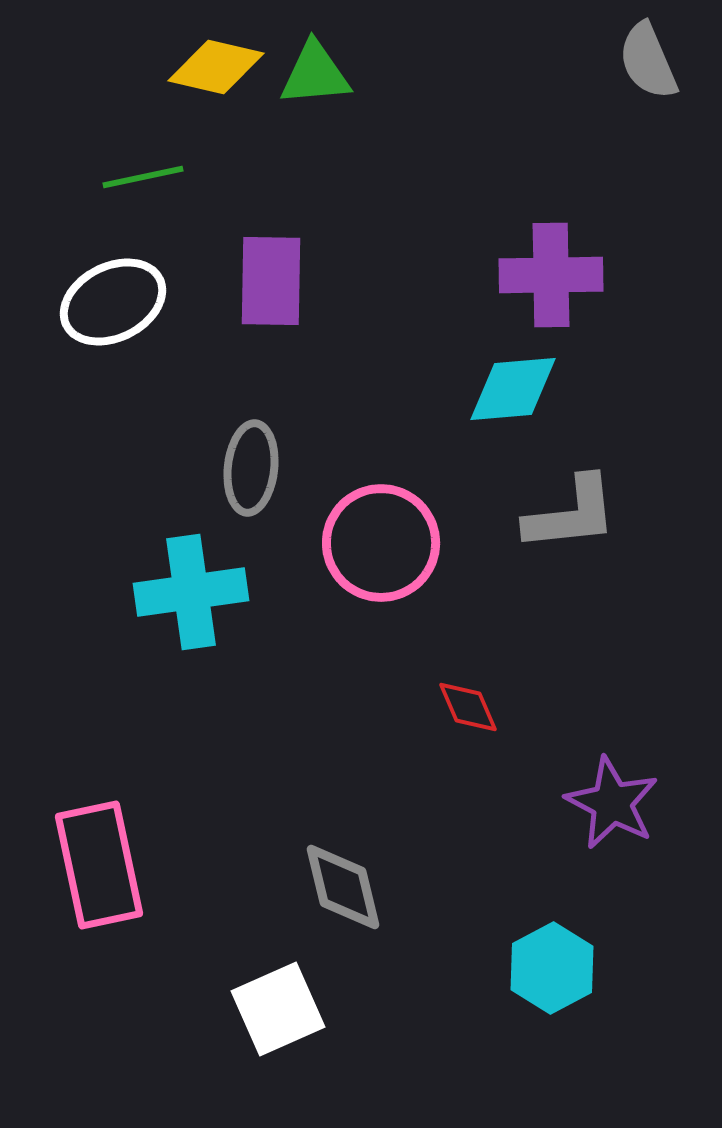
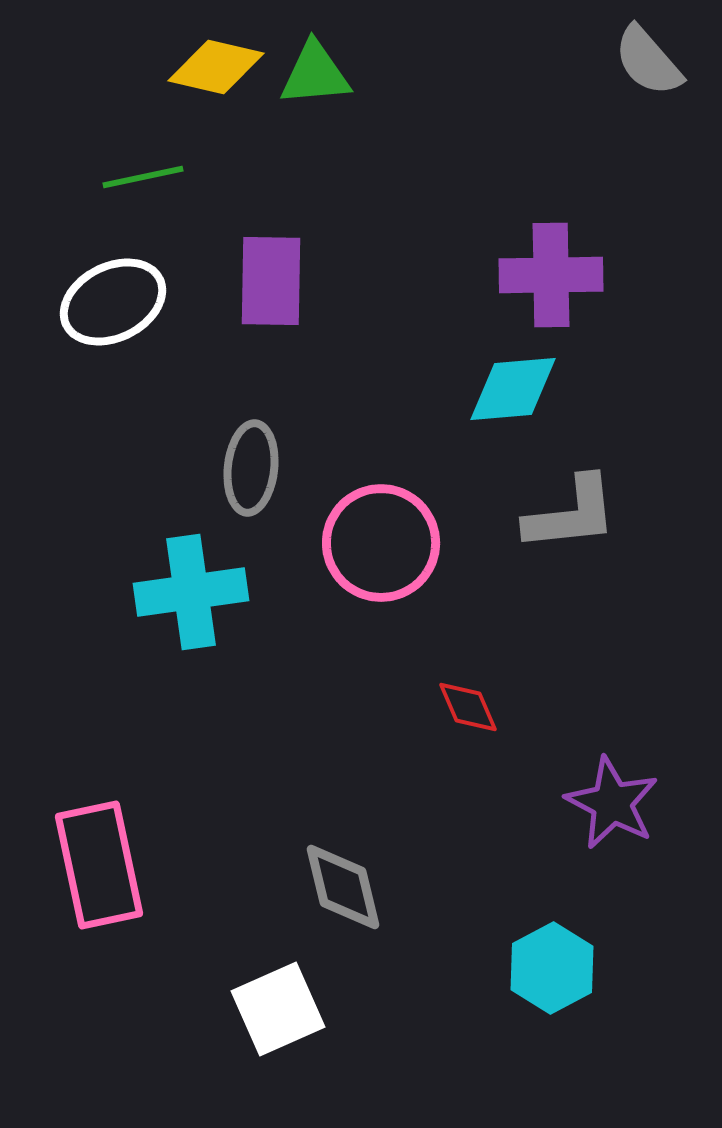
gray semicircle: rotated 18 degrees counterclockwise
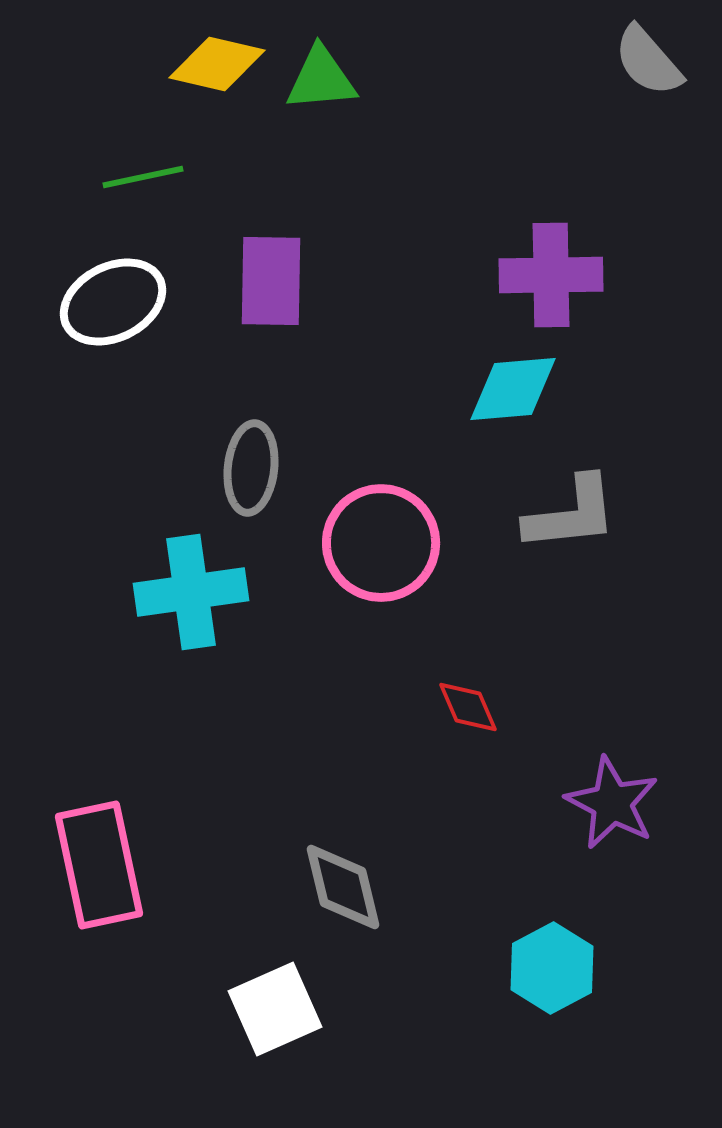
yellow diamond: moved 1 px right, 3 px up
green triangle: moved 6 px right, 5 px down
white square: moved 3 px left
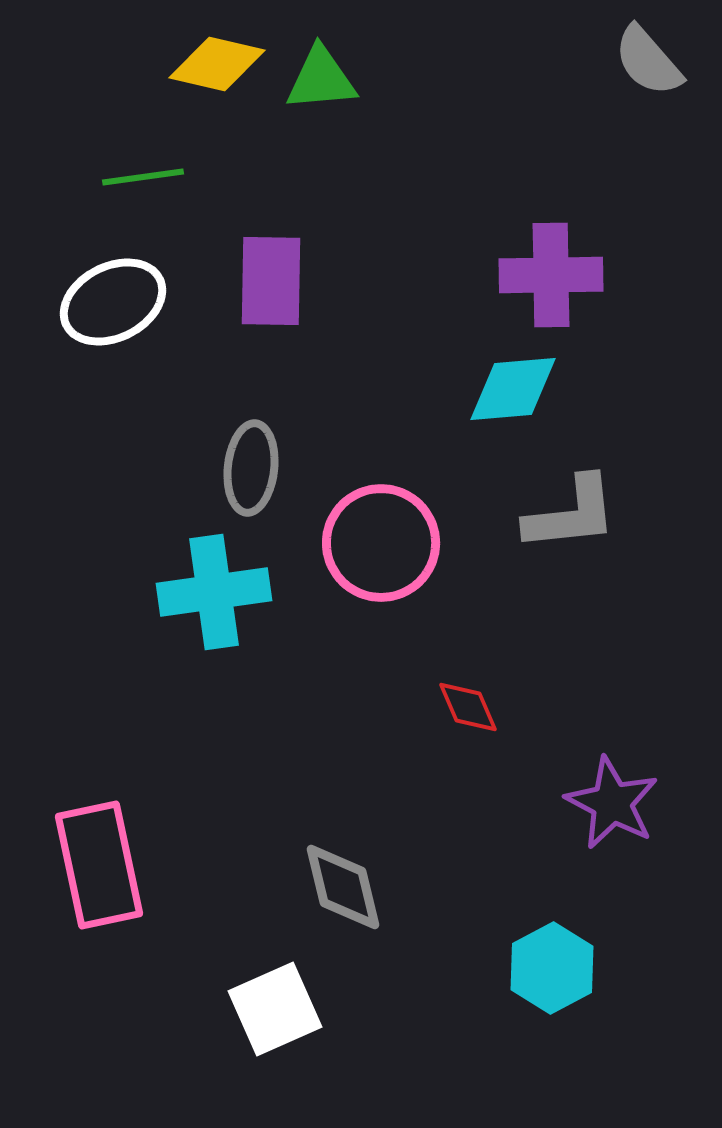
green line: rotated 4 degrees clockwise
cyan cross: moved 23 px right
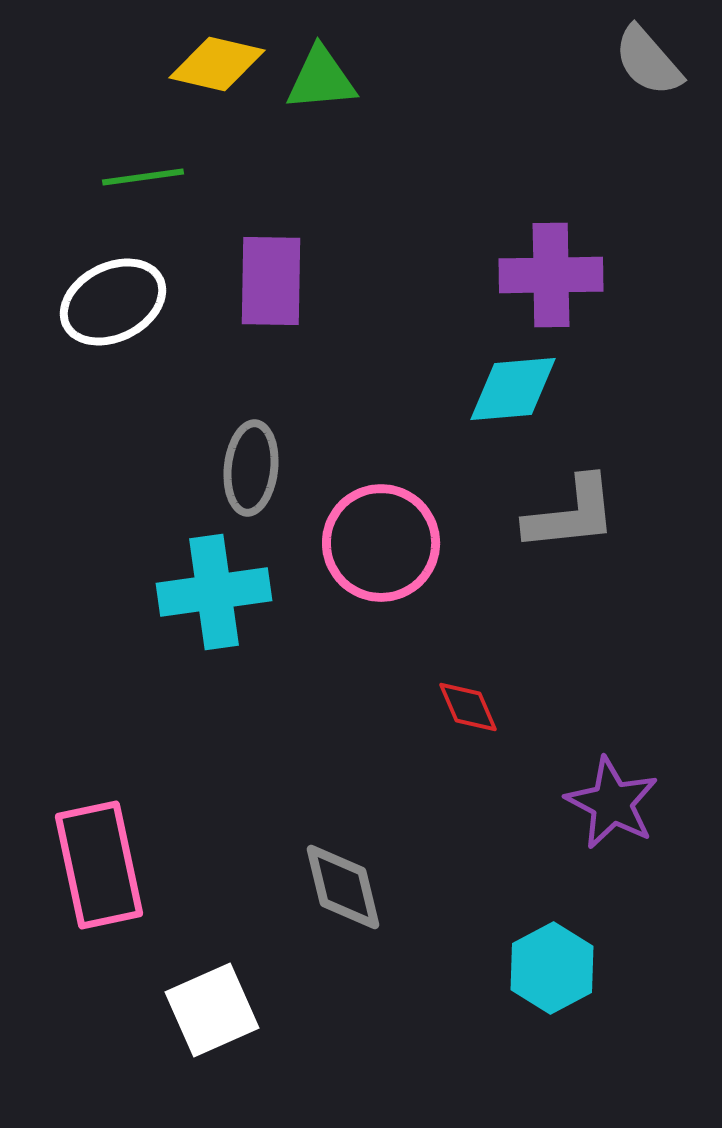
white square: moved 63 px left, 1 px down
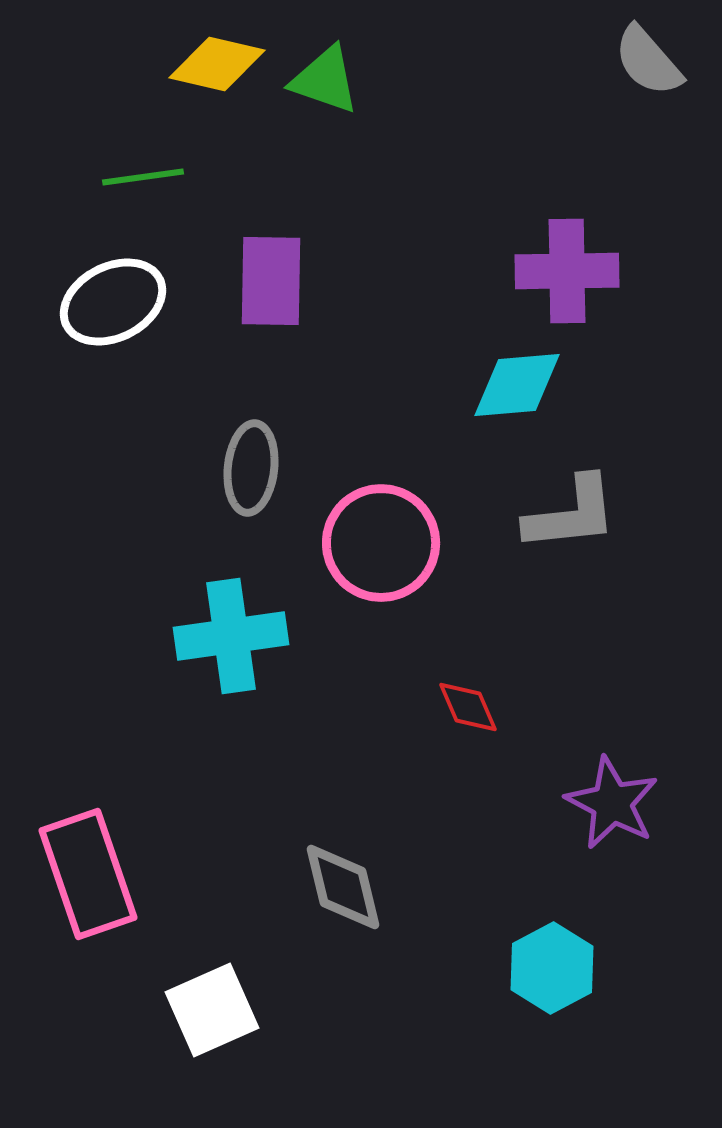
green triangle: moved 4 px right, 1 px down; rotated 24 degrees clockwise
purple cross: moved 16 px right, 4 px up
cyan diamond: moved 4 px right, 4 px up
cyan cross: moved 17 px right, 44 px down
pink rectangle: moved 11 px left, 9 px down; rotated 7 degrees counterclockwise
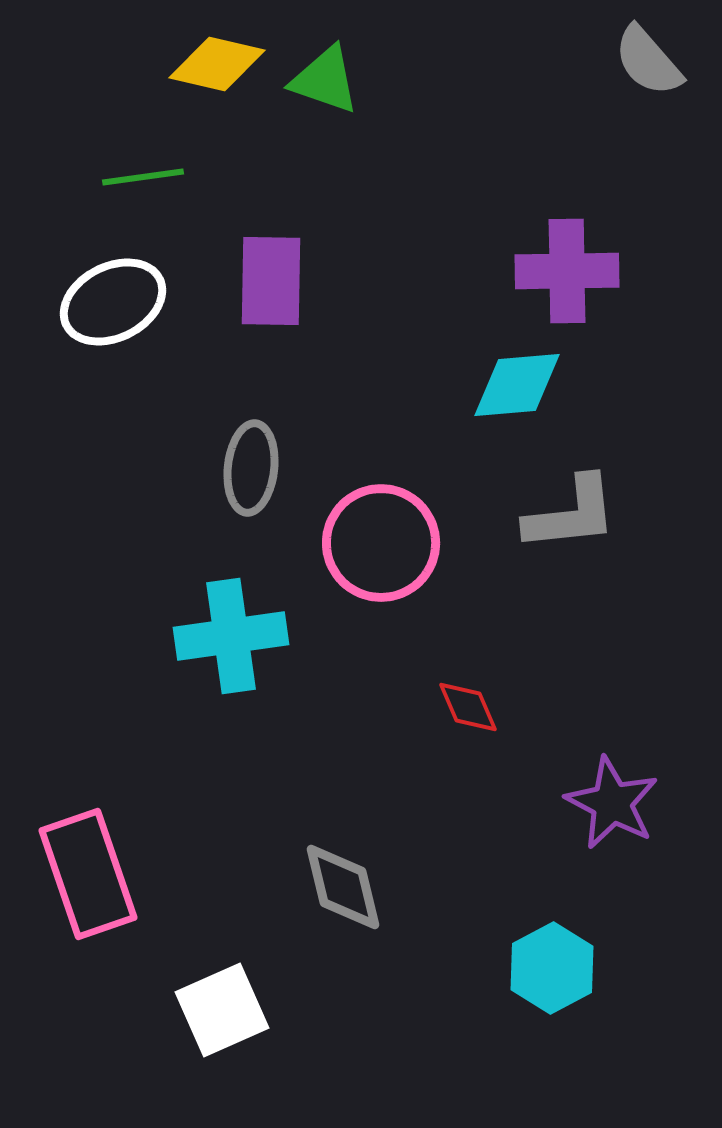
white square: moved 10 px right
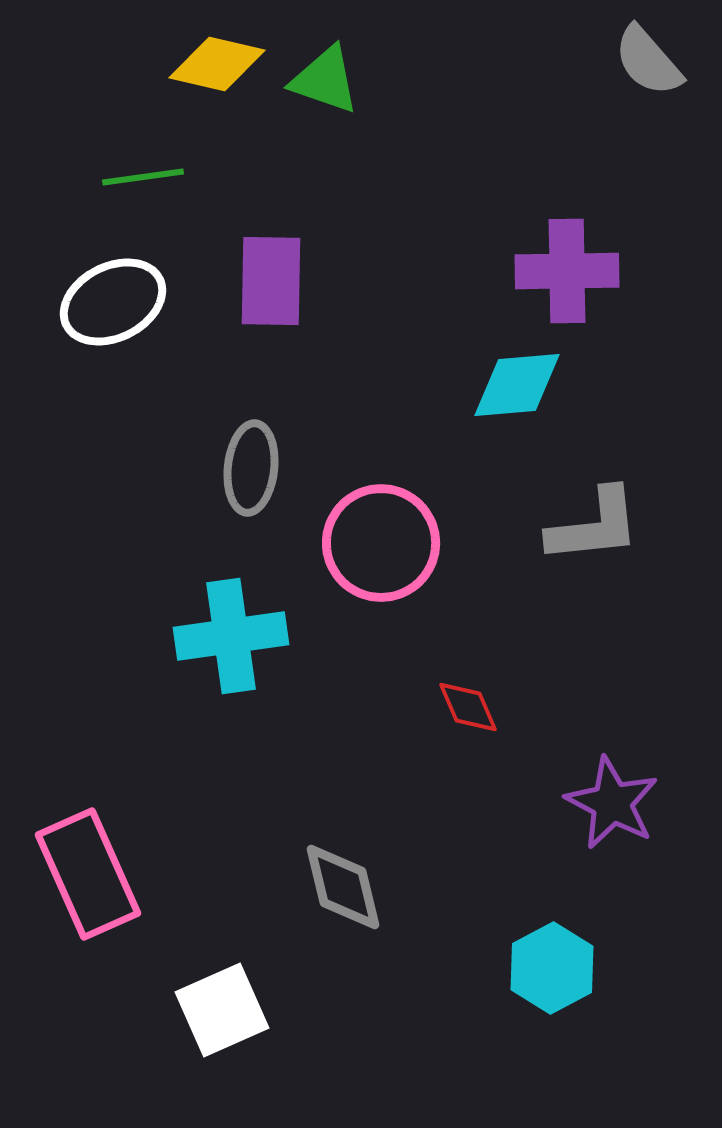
gray L-shape: moved 23 px right, 12 px down
pink rectangle: rotated 5 degrees counterclockwise
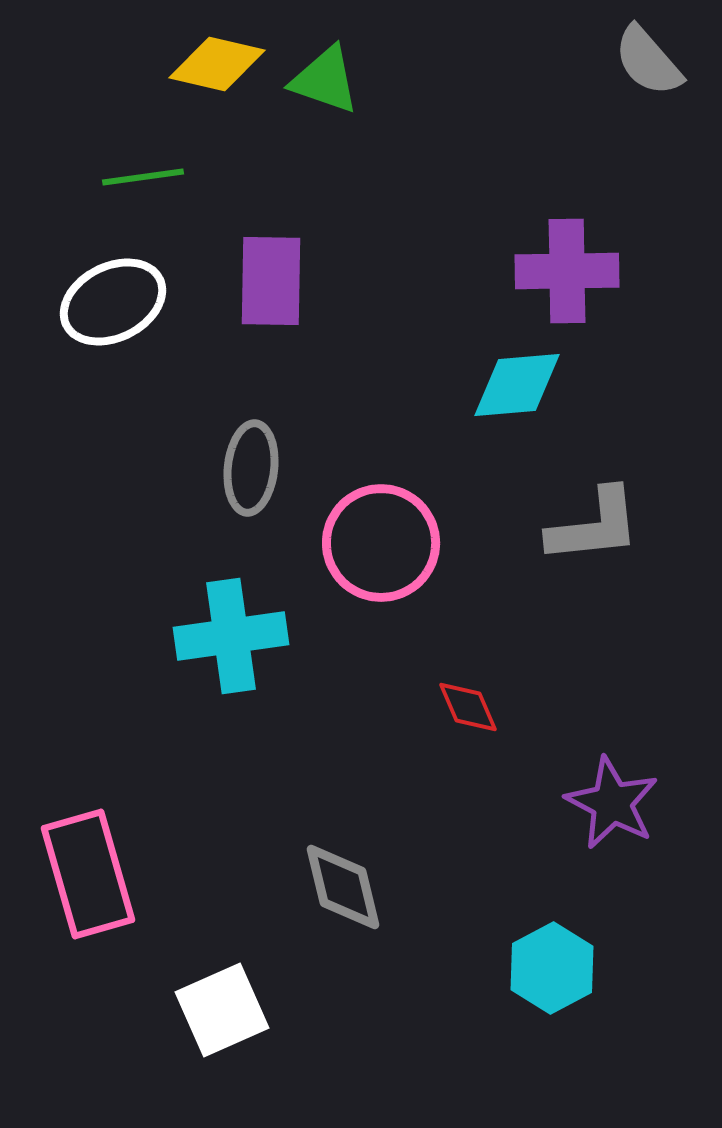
pink rectangle: rotated 8 degrees clockwise
